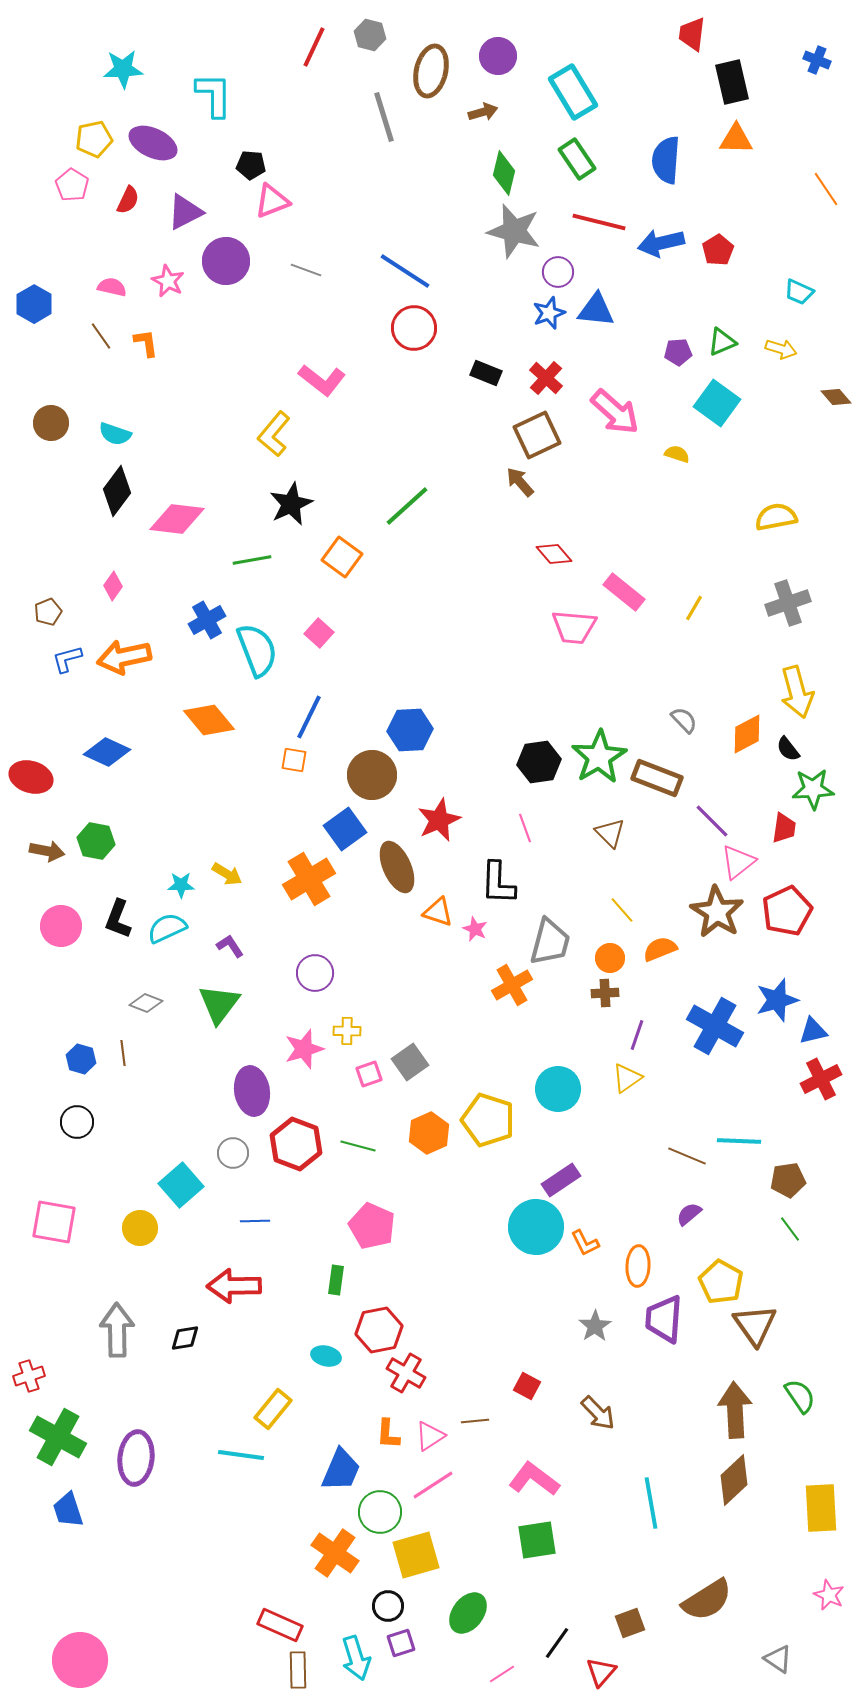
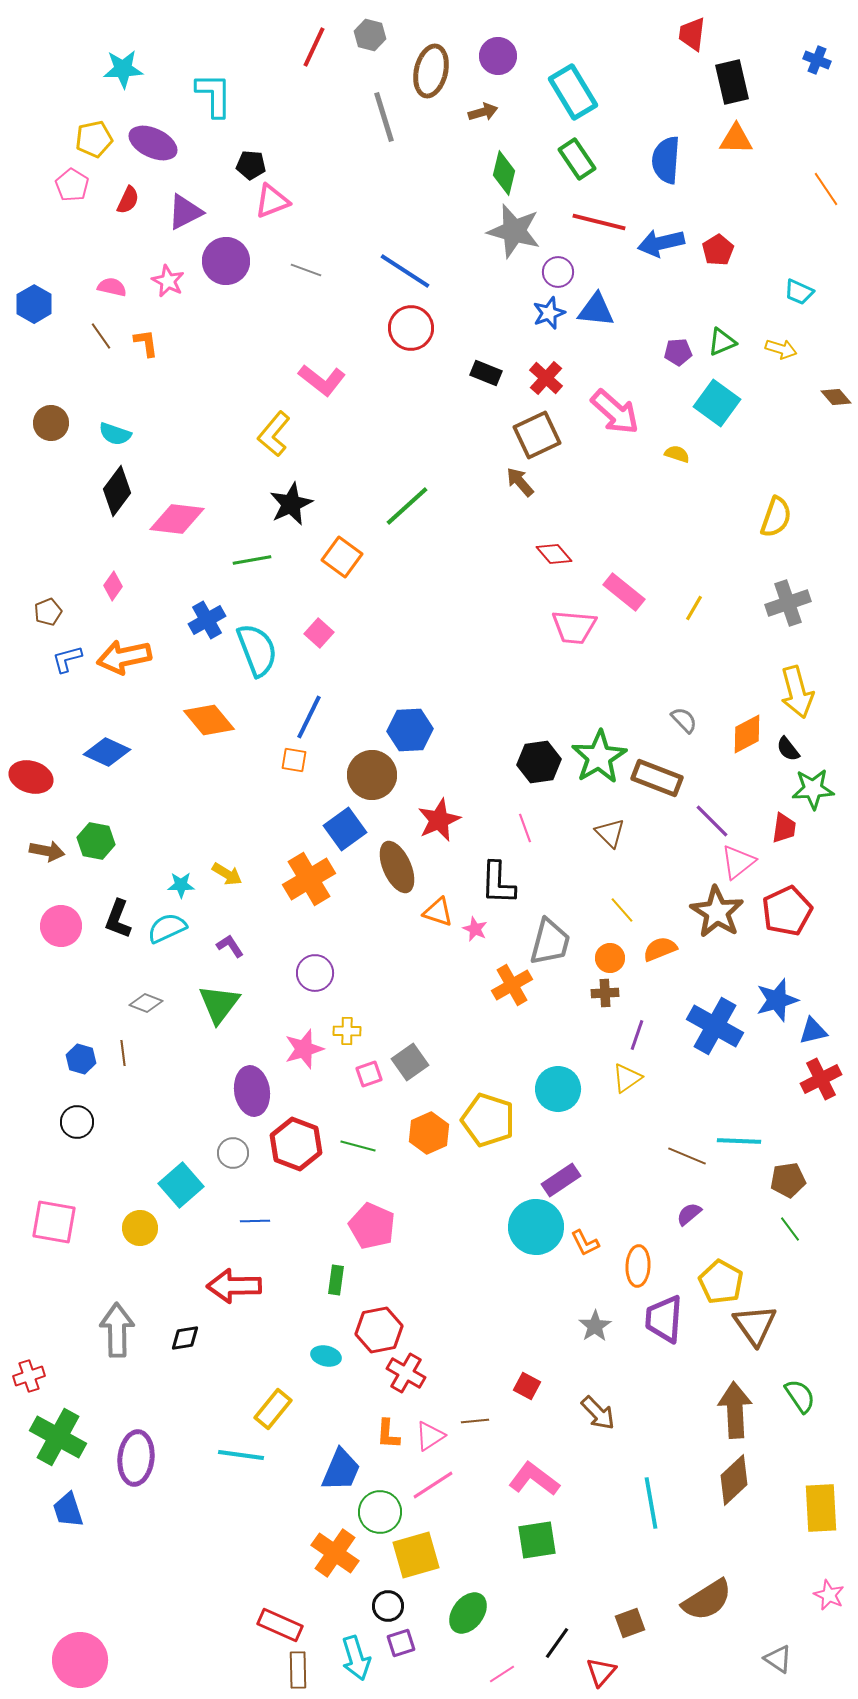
red circle at (414, 328): moved 3 px left
yellow semicircle at (776, 517): rotated 120 degrees clockwise
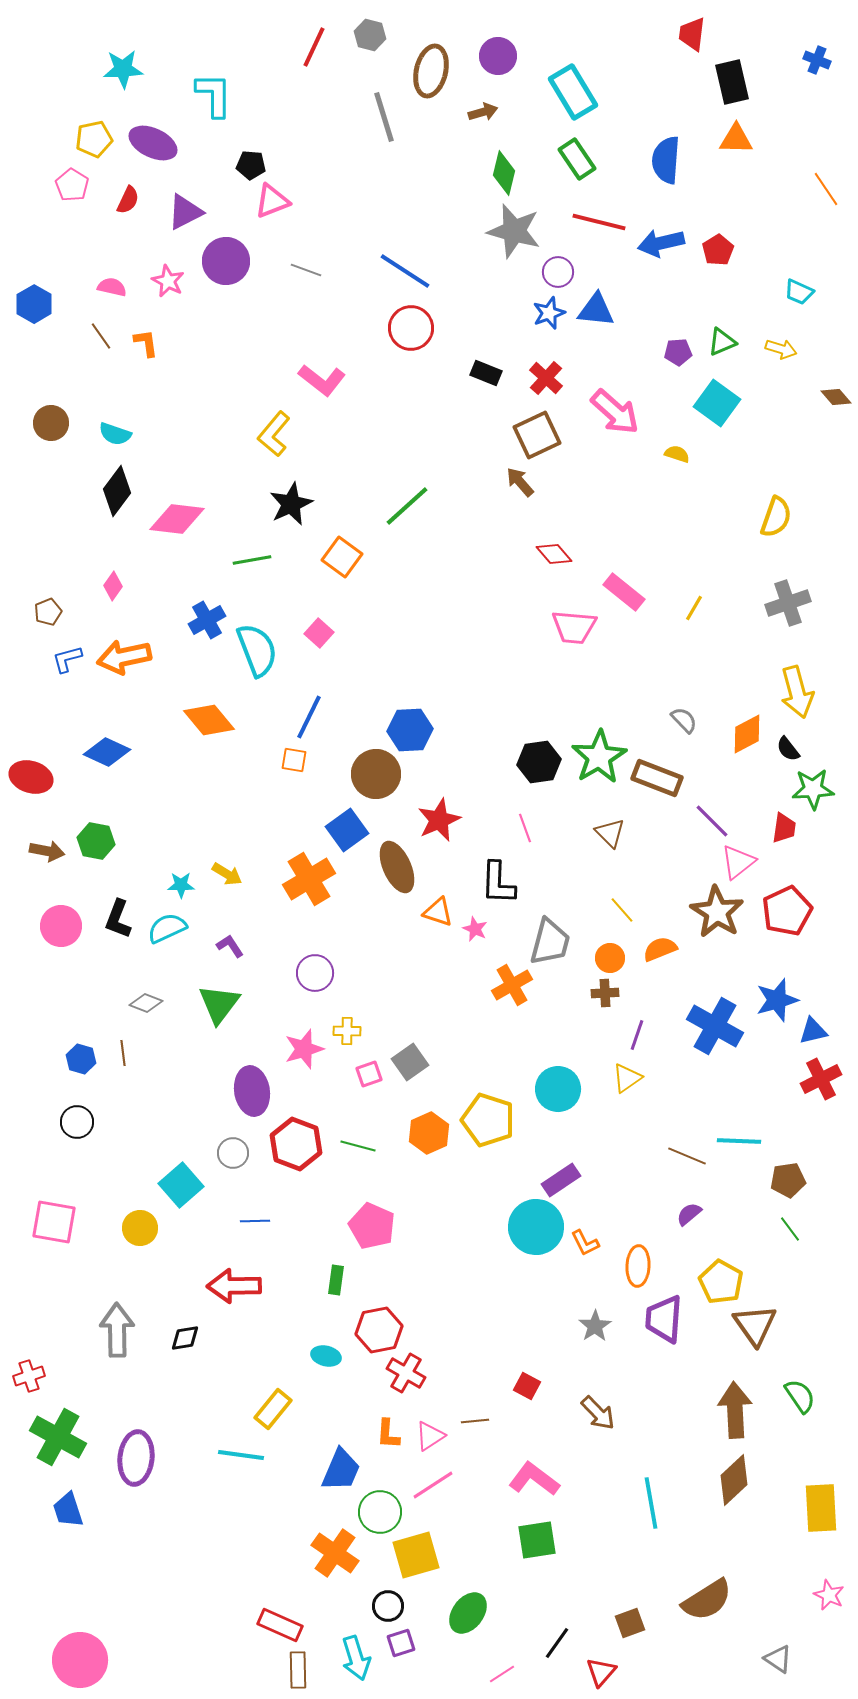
brown circle at (372, 775): moved 4 px right, 1 px up
blue square at (345, 829): moved 2 px right, 1 px down
